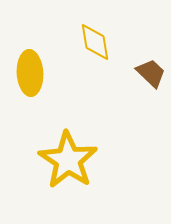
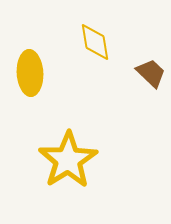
yellow star: rotated 6 degrees clockwise
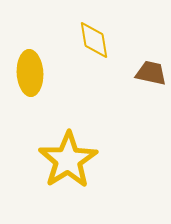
yellow diamond: moved 1 px left, 2 px up
brown trapezoid: rotated 32 degrees counterclockwise
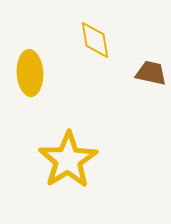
yellow diamond: moved 1 px right
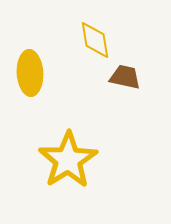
brown trapezoid: moved 26 px left, 4 px down
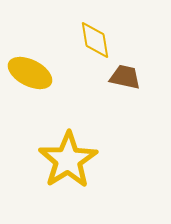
yellow ellipse: rotated 60 degrees counterclockwise
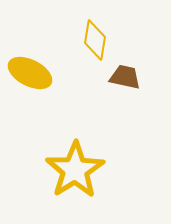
yellow diamond: rotated 18 degrees clockwise
yellow star: moved 7 px right, 10 px down
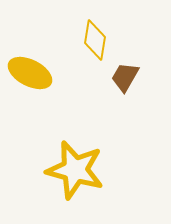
brown trapezoid: rotated 72 degrees counterclockwise
yellow star: rotated 24 degrees counterclockwise
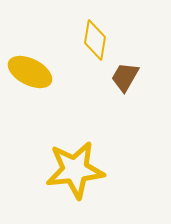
yellow ellipse: moved 1 px up
yellow star: rotated 22 degrees counterclockwise
